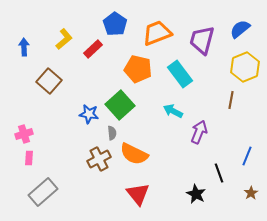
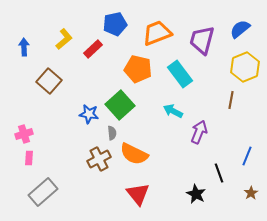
blue pentagon: rotated 25 degrees clockwise
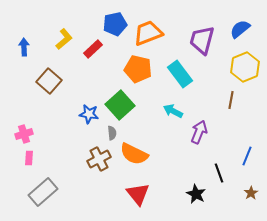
orange trapezoid: moved 9 px left
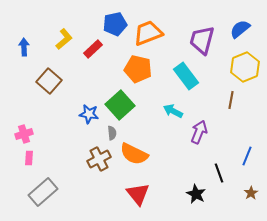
cyan rectangle: moved 6 px right, 2 px down
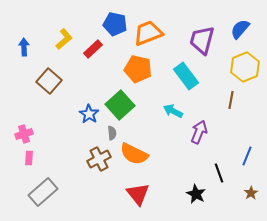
blue pentagon: rotated 25 degrees clockwise
blue semicircle: rotated 10 degrees counterclockwise
blue star: rotated 24 degrees clockwise
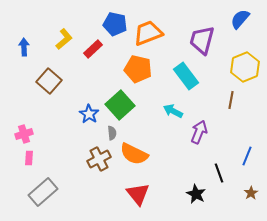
blue semicircle: moved 10 px up
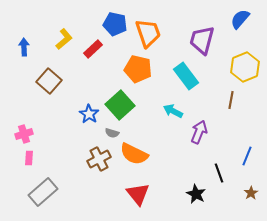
orange trapezoid: rotated 92 degrees clockwise
gray semicircle: rotated 112 degrees clockwise
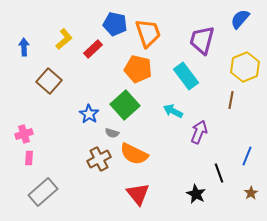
green square: moved 5 px right
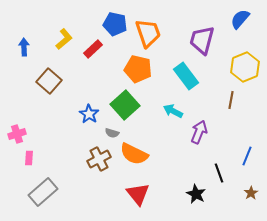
pink cross: moved 7 px left
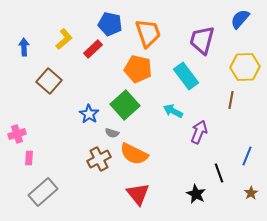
blue pentagon: moved 5 px left
yellow hexagon: rotated 20 degrees clockwise
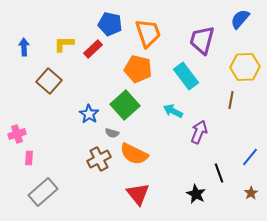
yellow L-shape: moved 5 px down; rotated 140 degrees counterclockwise
blue line: moved 3 px right, 1 px down; rotated 18 degrees clockwise
